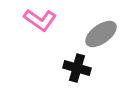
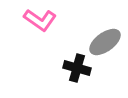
gray ellipse: moved 4 px right, 8 px down
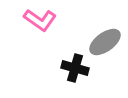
black cross: moved 2 px left
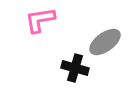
pink L-shape: rotated 136 degrees clockwise
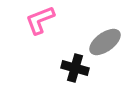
pink L-shape: rotated 12 degrees counterclockwise
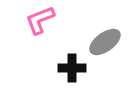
black cross: moved 3 px left; rotated 16 degrees counterclockwise
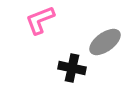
black cross: rotated 12 degrees clockwise
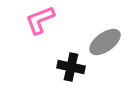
black cross: moved 1 px left, 1 px up
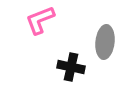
gray ellipse: rotated 48 degrees counterclockwise
